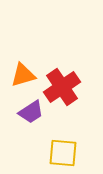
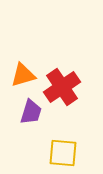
purple trapezoid: rotated 40 degrees counterclockwise
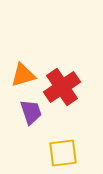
purple trapezoid: rotated 36 degrees counterclockwise
yellow square: rotated 12 degrees counterclockwise
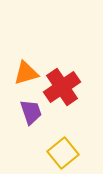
orange triangle: moved 3 px right, 2 px up
yellow square: rotated 32 degrees counterclockwise
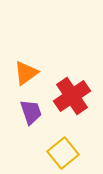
orange triangle: rotated 20 degrees counterclockwise
red cross: moved 10 px right, 9 px down
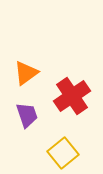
purple trapezoid: moved 4 px left, 3 px down
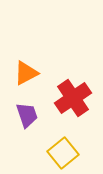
orange triangle: rotated 8 degrees clockwise
red cross: moved 1 px right, 2 px down
